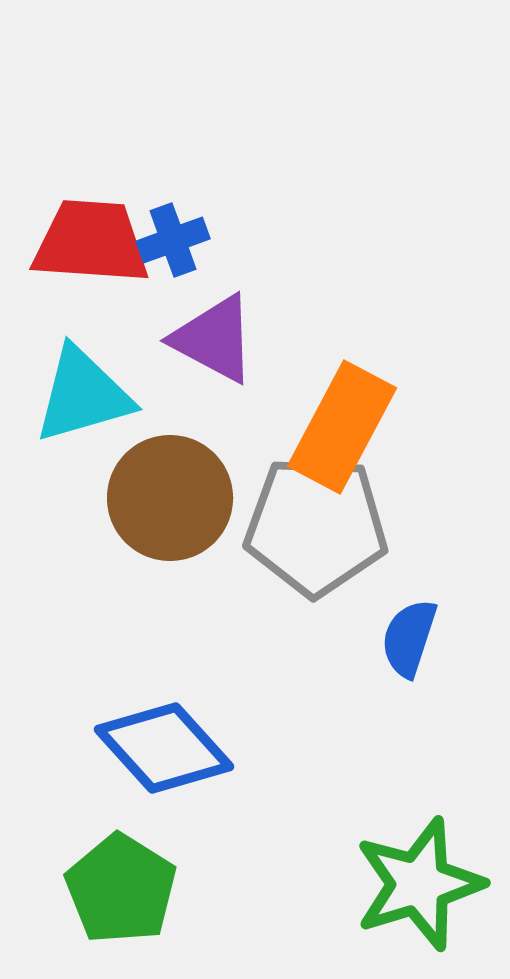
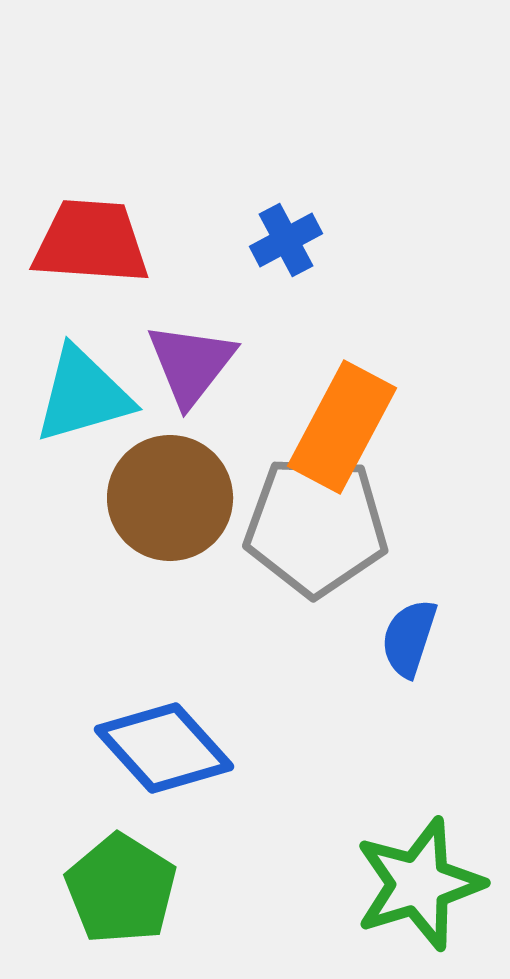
blue cross: moved 113 px right; rotated 8 degrees counterclockwise
purple triangle: moved 23 px left, 25 px down; rotated 40 degrees clockwise
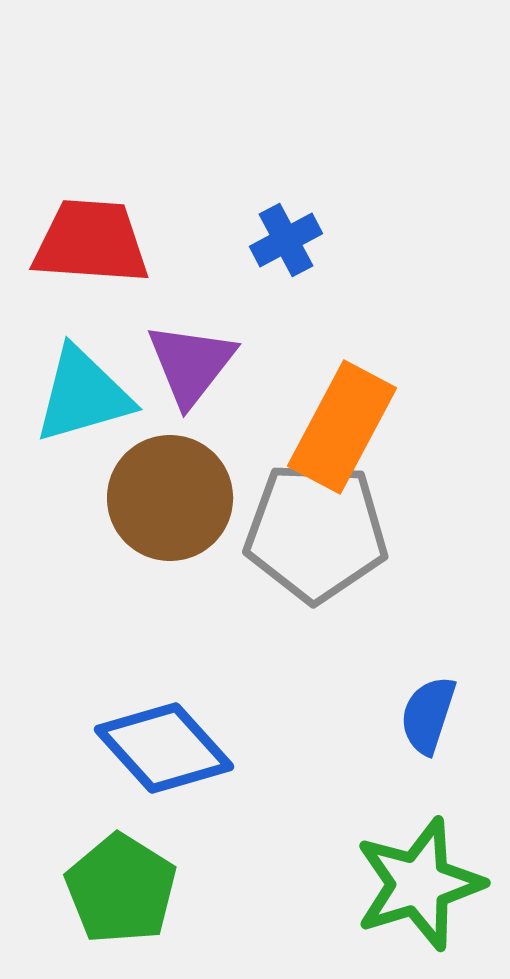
gray pentagon: moved 6 px down
blue semicircle: moved 19 px right, 77 px down
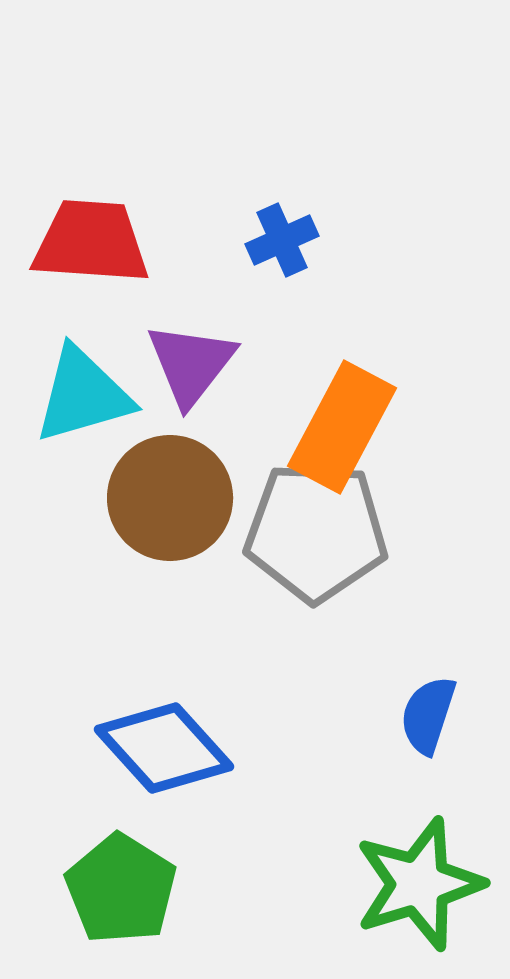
blue cross: moved 4 px left; rotated 4 degrees clockwise
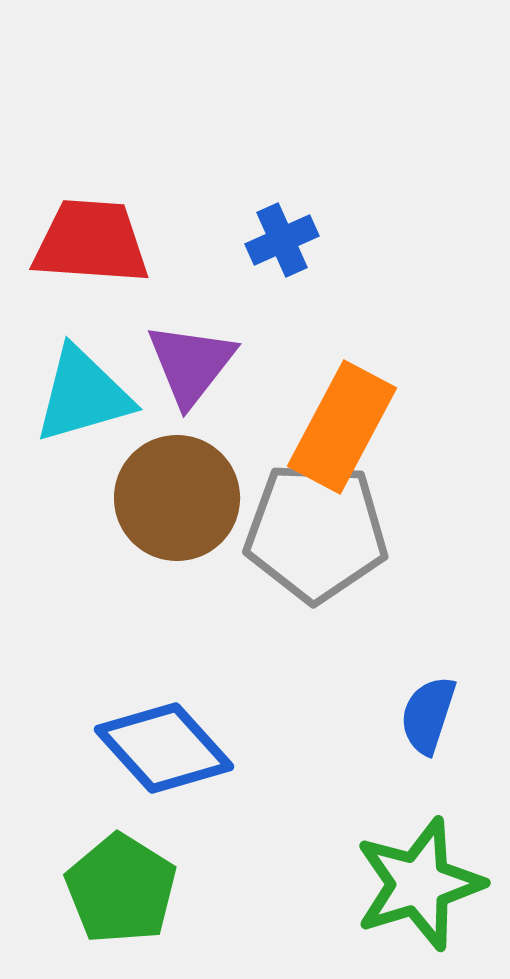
brown circle: moved 7 px right
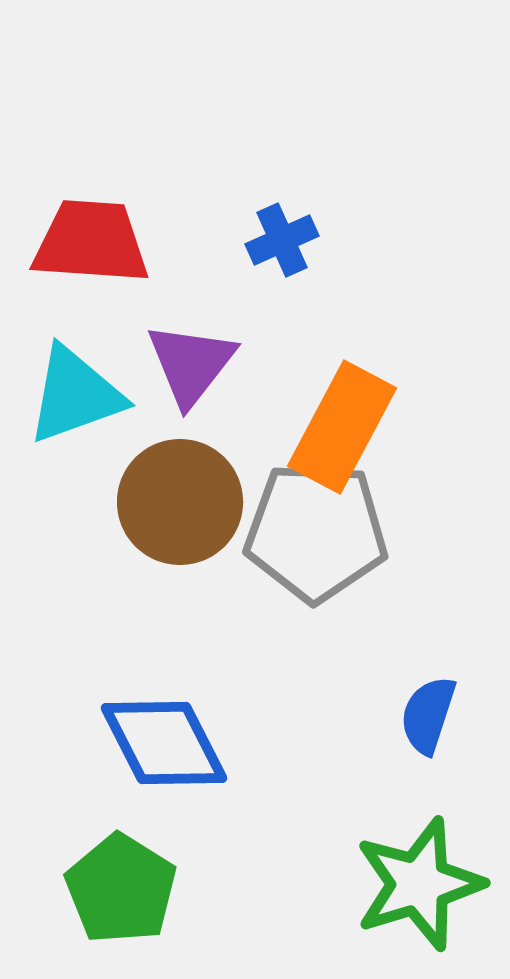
cyan triangle: moved 8 px left; rotated 4 degrees counterclockwise
brown circle: moved 3 px right, 4 px down
blue diamond: moved 5 px up; rotated 15 degrees clockwise
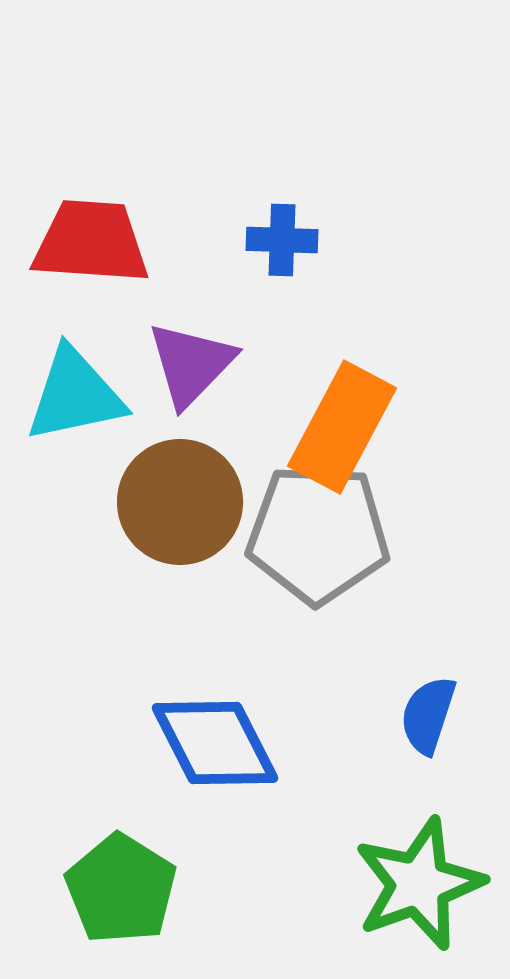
blue cross: rotated 26 degrees clockwise
purple triangle: rotated 6 degrees clockwise
cyan triangle: rotated 8 degrees clockwise
gray pentagon: moved 2 px right, 2 px down
blue diamond: moved 51 px right
green star: rotated 3 degrees counterclockwise
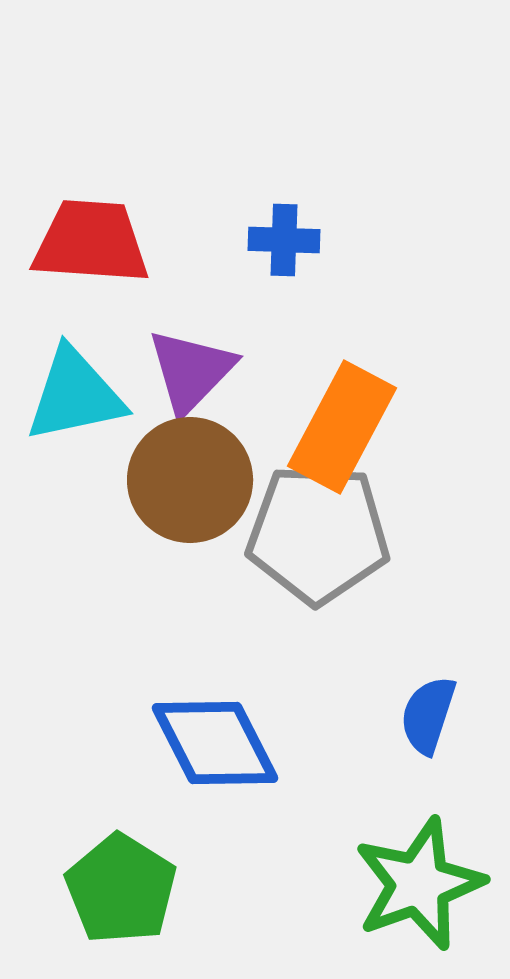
blue cross: moved 2 px right
purple triangle: moved 7 px down
brown circle: moved 10 px right, 22 px up
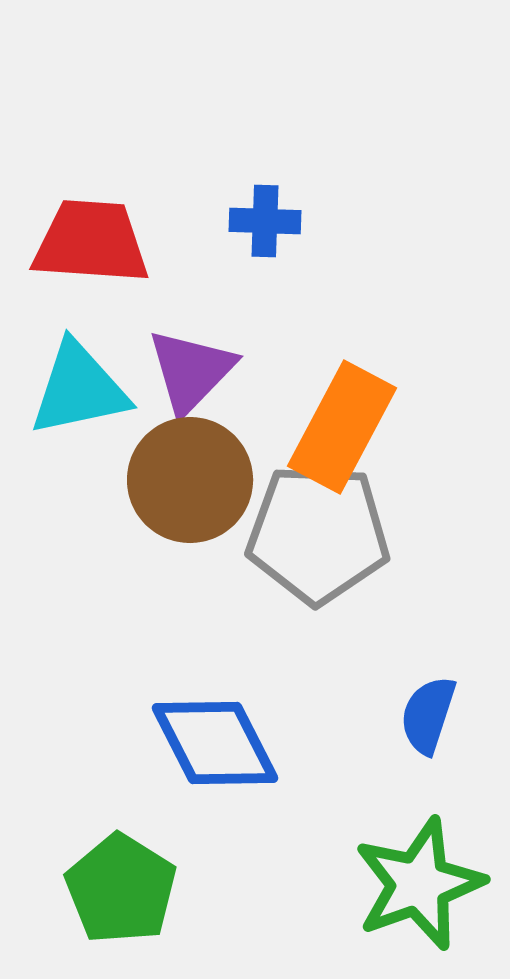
blue cross: moved 19 px left, 19 px up
cyan triangle: moved 4 px right, 6 px up
